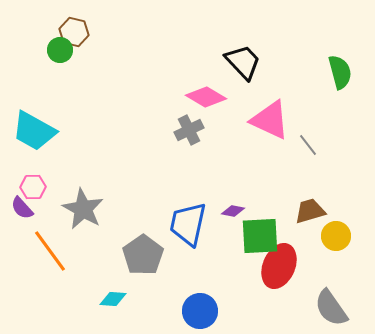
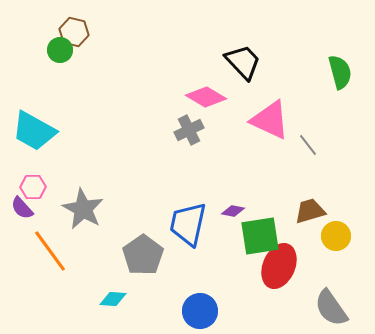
green square: rotated 6 degrees counterclockwise
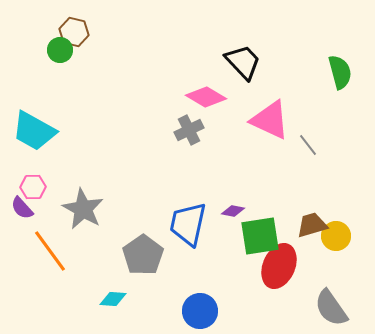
brown trapezoid: moved 2 px right, 14 px down
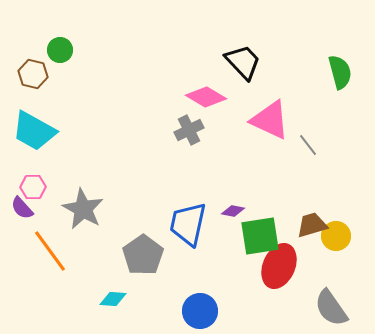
brown hexagon: moved 41 px left, 42 px down
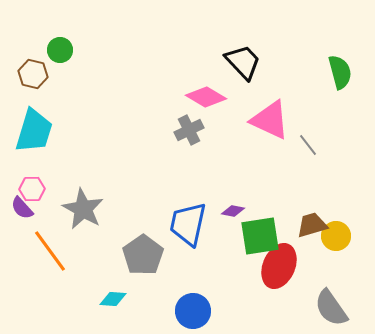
cyan trapezoid: rotated 102 degrees counterclockwise
pink hexagon: moved 1 px left, 2 px down
blue circle: moved 7 px left
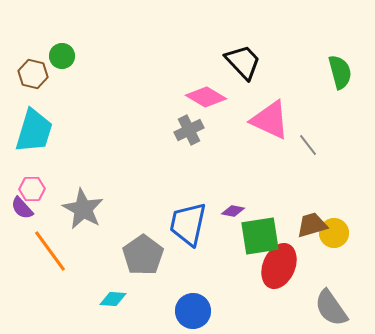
green circle: moved 2 px right, 6 px down
yellow circle: moved 2 px left, 3 px up
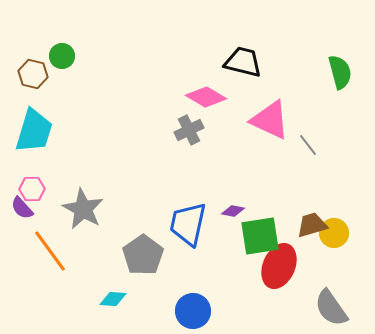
black trapezoid: rotated 33 degrees counterclockwise
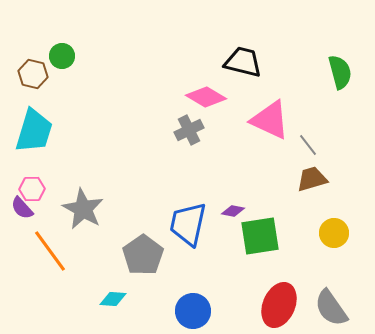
brown trapezoid: moved 46 px up
red ellipse: moved 39 px down
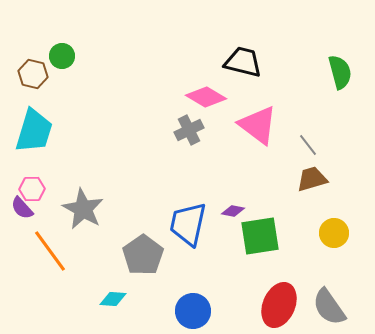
pink triangle: moved 12 px left, 5 px down; rotated 12 degrees clockwise
gray semicircle: moved 2 px left, 1 px up
